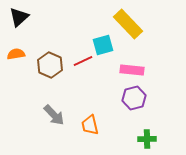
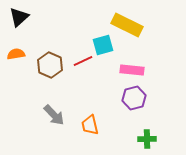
yellow rectangle: moved 1 px left, 1 px down; rotated 20 degrees counterclockwise
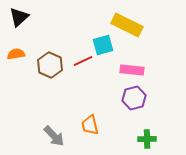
gray arrow: moved 21 px down
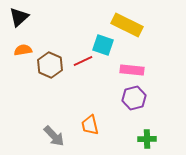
cyan square: rotated 35 degrees clockwise
orange semicircle: moved 7 px right, 4 px up
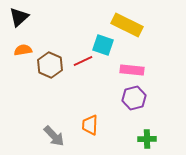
orange trapezoid: rotated 15 degrees clockwise
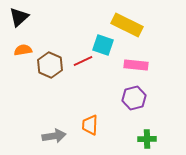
pink rectangle: moved 4 px right, 5 px up
gray arrow: rotated 55 degrees counterclockwise
